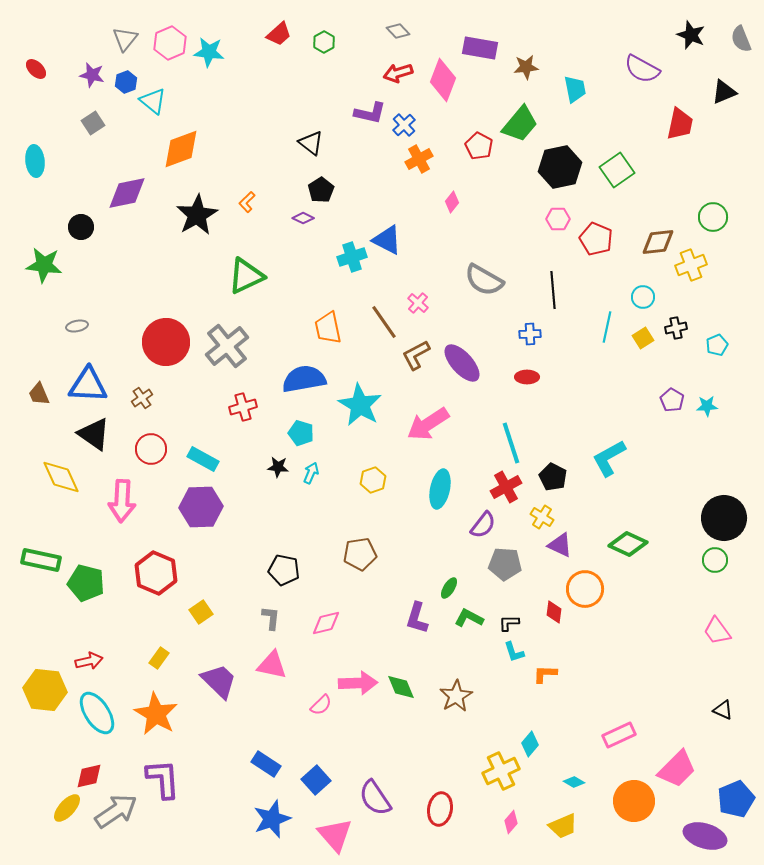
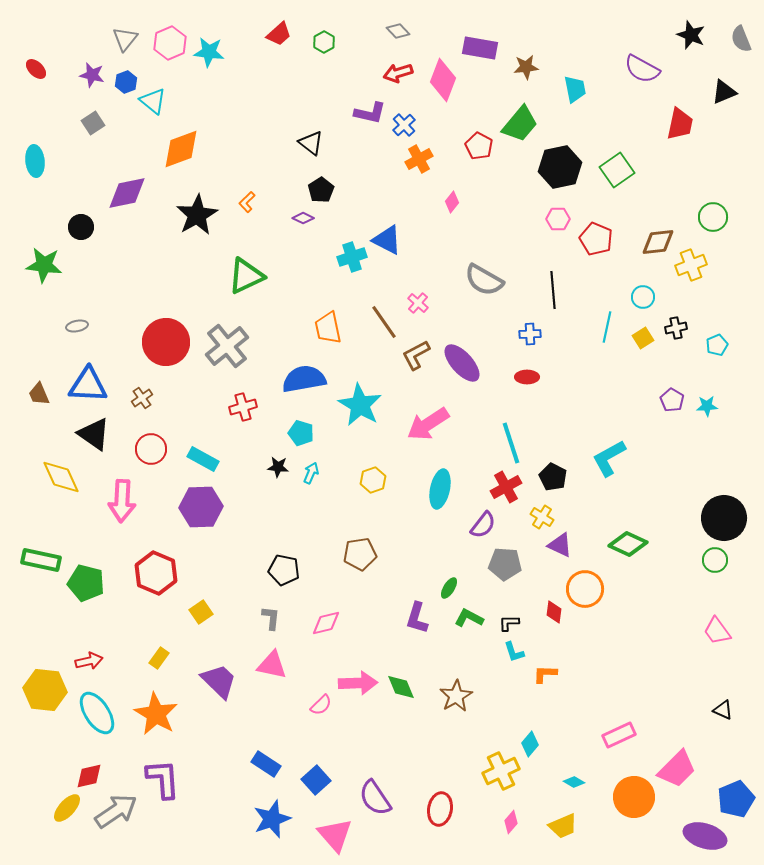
orange circle at (634, 801): moved 4 px up
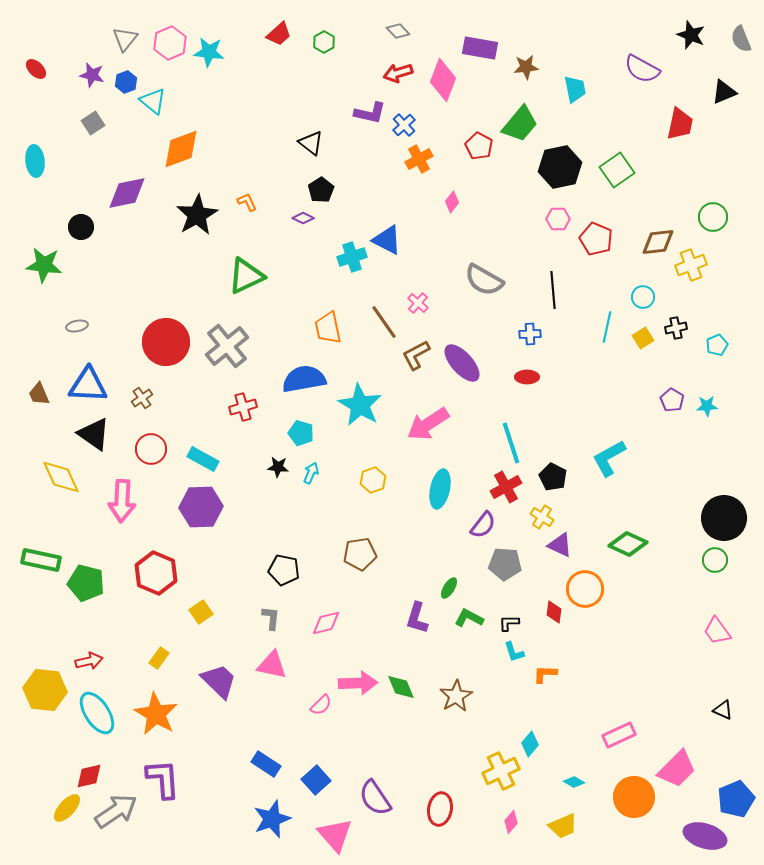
orange L-shape at (247, 202): rotated 110 degrees clockwise
